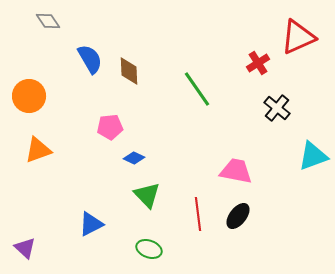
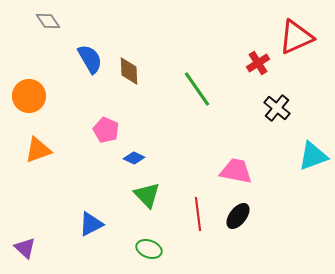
red triangle: moved 2 px left
pink pentagon: moved 4 px left, 3 px down; rotated 30 degrees clockwise
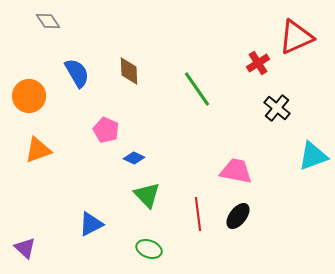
blue semicircle: moved 13 px left, 14 px down
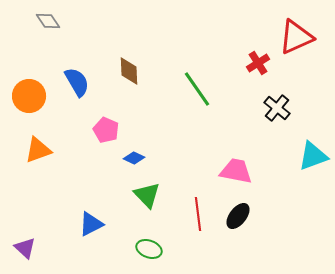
blue semicircle: moved 9 px down
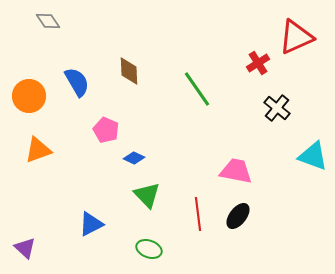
cyan triangle: rotated 40 degrees clockwise
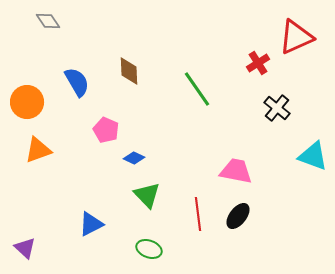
orange circle: moved 2 px left, 6 px down
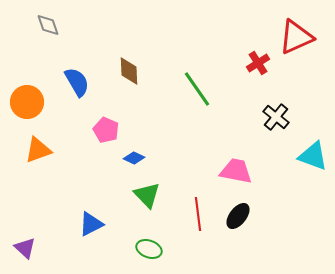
gray diamond: moved 4 px down; rotated 15 degrees clockwise
black cross: moved 1 px left, 9 px down
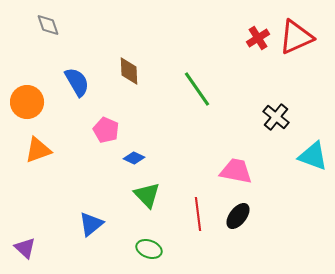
red cross: moved 25 px up
blue triangle: rotated 12 degrees counterclockwise
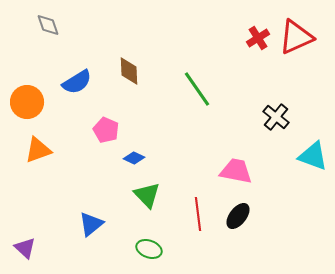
blue semicircle: rotated 88 degrees clockwise
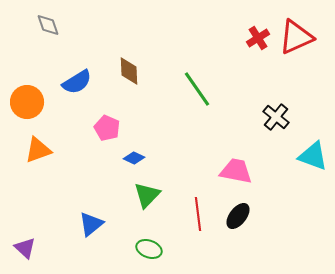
pink pentagon: moved 1 px right, 2 px up
green triangle: rotated 28 degrees clockwise
